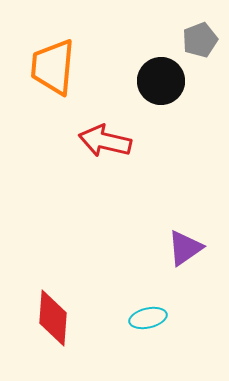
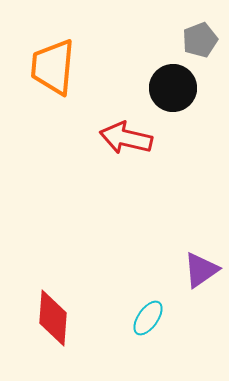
black circle: moved 12 px right, 7 px down
red arrow: moved 21 px right, 3 px up
purple triangle: moved 16 px right, 22 px down
cyan ellipse: rotated 42 degrees counterclockwise
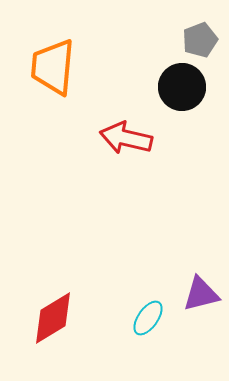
black circle: moved 9 px right, 1 px up
purple triangle: moved 24 px down; rotated 21 degrees clockwise
red diamond: rotated 54 degrees clockwise
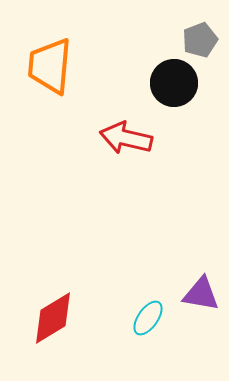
orange trapezoid: moved 3 px left, 1 px up
black circle: moved 8 px left, 4 px up
purple triangle: rotated 24 degrees clockwise
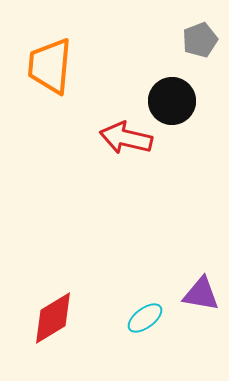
black circle: moved 2 px left, 18 px down
cyan ellipse: moved 3 px left; rotated 18 degrees clockwise
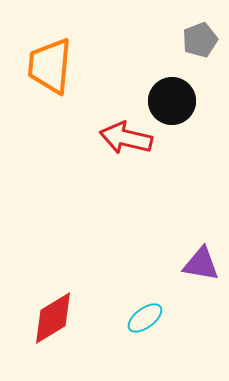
purple triangle: moved 30 px up
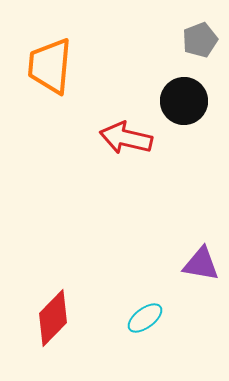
black circle: moved 12 px right
red diamond: rotated 14 degrees counterclockwise
